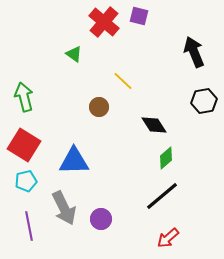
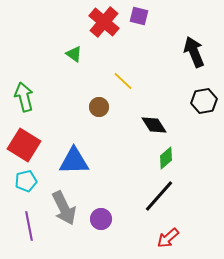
black line: moved 3 px left; rotated 9 degrees counterclockwise
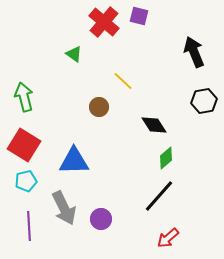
purple line: rotated 8 degrees clockwise
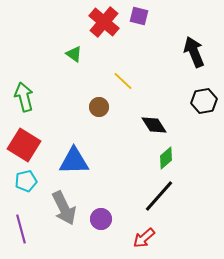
purple line: moved 8 px left, 3 px down; rotated 12 degrees counterclockwise
red arrow: moved 24 px left
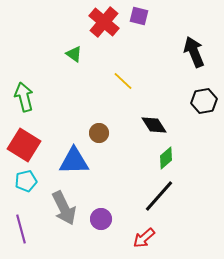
brown circle: moved 26 px down
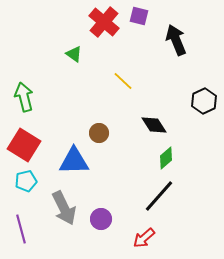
black arrow: moved 18 px left, 12 px up
black hexagon: rotated 15 degrees counterclockwise
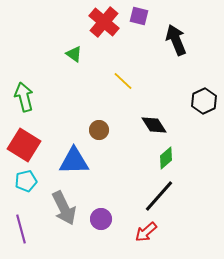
brown circle: moved 3 px up
red arrow: moved 2 px right, 6 px up
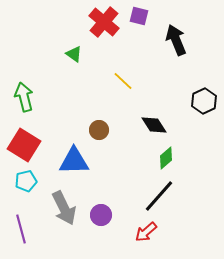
purple circle: moved 4 px up
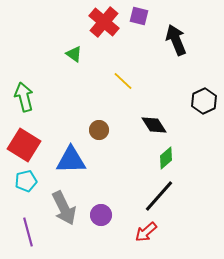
blue triangle: moved 3 px left, 1 px up
purple line: moved 7 px right, 3 px down
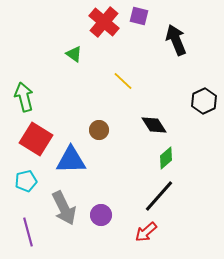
red square: moved 12 px right, 6 px up
